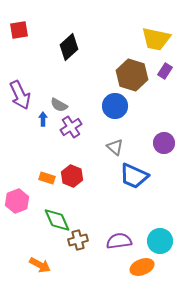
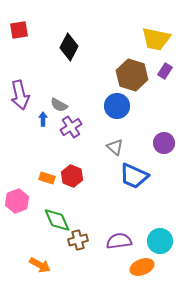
black diamond: rotated 20 degrees counterclockwise
purple arrow: rotated 12 degrees clockwise
blue circle: moved 2 px right
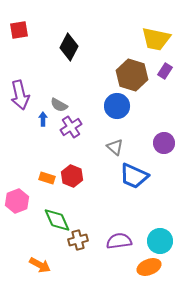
orange ellipse: moved 7 px right
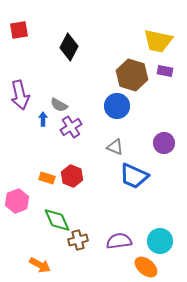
yellow trapezoid: moved 2 px right, 2 px down
purple rectangle: rotated 70 degrees clockwise
gray triangle: rotated 18 degrees counterclockwise
orange ellipse: moved 3 px left; rotated 60 degrees clockwise
